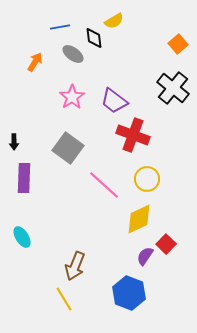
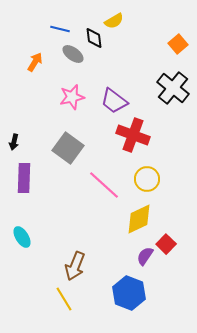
blue line: moved 2 px down; rotated 24 degrees clockwise
pink star: rotated 20 degrees clockwise
black arrow: rotated 14 degrees clockwise
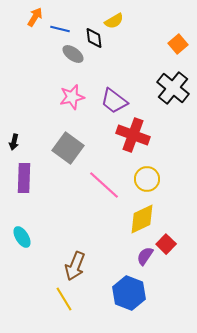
orange arrow: moved 45 px up
yellow diamond: moved 3 px right
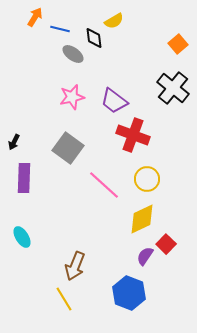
black arrow: rotated 14 degrees clockwise
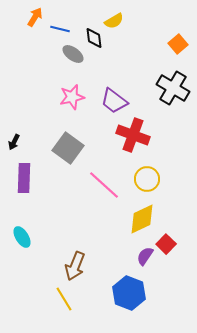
black cross: rotated 8 degrees counterclockwise
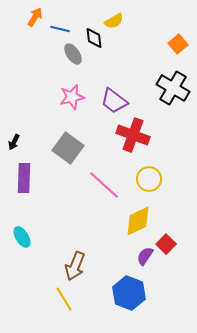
gray ellipse: rotated 20 degrees clockwise
yellow circle: moved 2 px right
yellow diamond: moved 4 px left, 2 px down
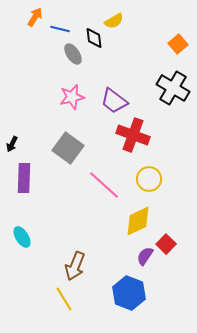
black arrow: moved 2 px left, 2 px down
